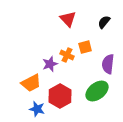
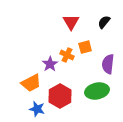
red triangle: moved 3 px right, 3 px down; rotated 12 degrees clockwise
purple star: rotated 14 degrees counterclockwise
green ellipse: rotated 25 degrees clockwise
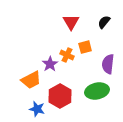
orange trapezoid: moved 3 px up
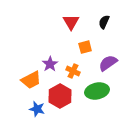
black semicircle: rotated 16 degrees counterclockwise
orange cross: moved 6 px right, 16 px down
purple semicircle: moved 1 px up; rotated 48 degrees clockwise
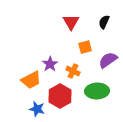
purple semicircle: moved 3 px up
green ellipse: rotated 10 degrees clockwise
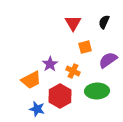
red triangle: moved 2 px right, 1 px down
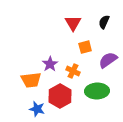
orange trapezoid: rotated 20 degrees clockwise
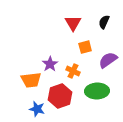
red hexagon: rotated 10 degrees clockwise
